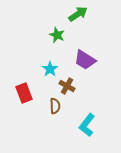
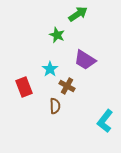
red rectangle: moved 6 px up
cyan L-shape: moved 18 px right, 4 px up
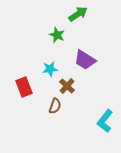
cyan star: rotated 28 degrees clockwise
brown cross: rotated 14 degrees clockwise
brown semicircle: rotated 21 degrees clockwise
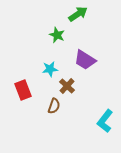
red rectangle: moved 1 px left, 3 px down
brown semicircle: moved 1 px left
